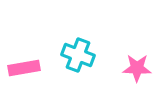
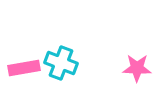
cyan cross: moved 17 px left, 8 px down
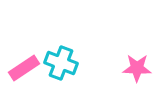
pink rectangle: rotated 24 degrees counterclockwise
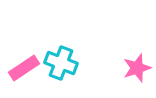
pink star: rotated 20 degrees counterclockwise
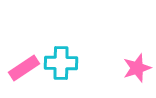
cyan cross: rotated 20 degrees counterclockwise
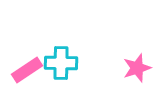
pink rectangle: moved 3 px right, 2 px down
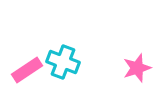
cyan cross: moved 2 px right, 1 px up; rotated 20 degrees clockwise
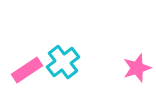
cyan cross: rotated 32 degrees clockwise
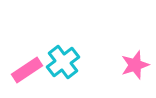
pink star: moved 2 px left, 3 px up
